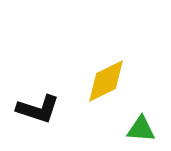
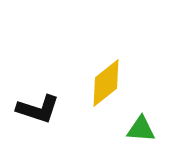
yellow diamond: moved 2 px down; rotated 12 degrees counterclockwise
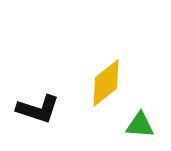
green triangle: moved 1 px left, 4 px up
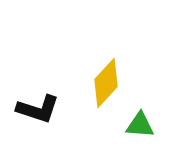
yellow diamond: rotated 9 degrees counterclockwise
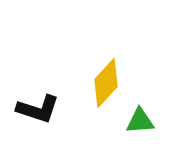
green triangle: moved 4 px up; rotated 8 degrees counterclockwise
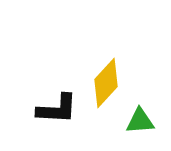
black L-shape: moved 19 px right; rotated 15 degrees counterclockwise
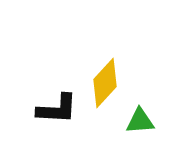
yellow diamond: moved 1 px left
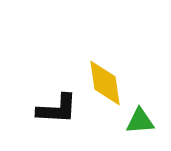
yellow diamond: rotated 51 degrees counterclockwise
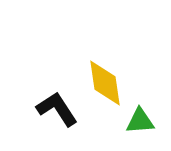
black L-shape: rotated 126 degrees counterclockwise
